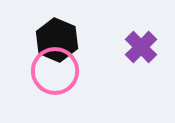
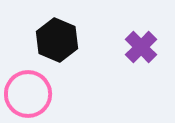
pink circle: moved 27 px left, 23 px down
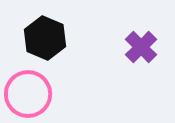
black hexagon: moved 12 px left, 2 px up
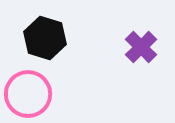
black hexagon: rotated 6 degrees counterclockwise
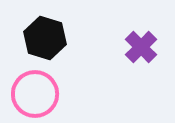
pink circle: moved 7 px right
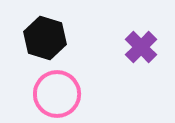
pink circle: moved 22 px right
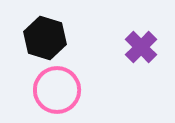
pink circle: moved 4 px up
